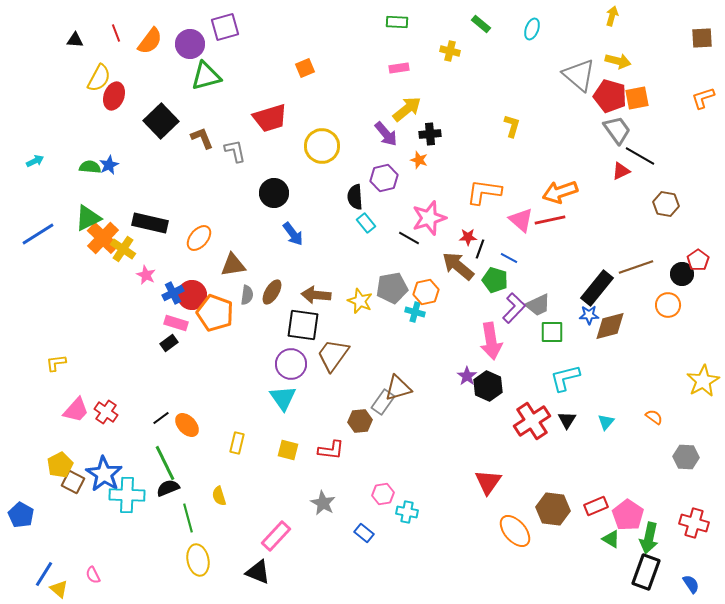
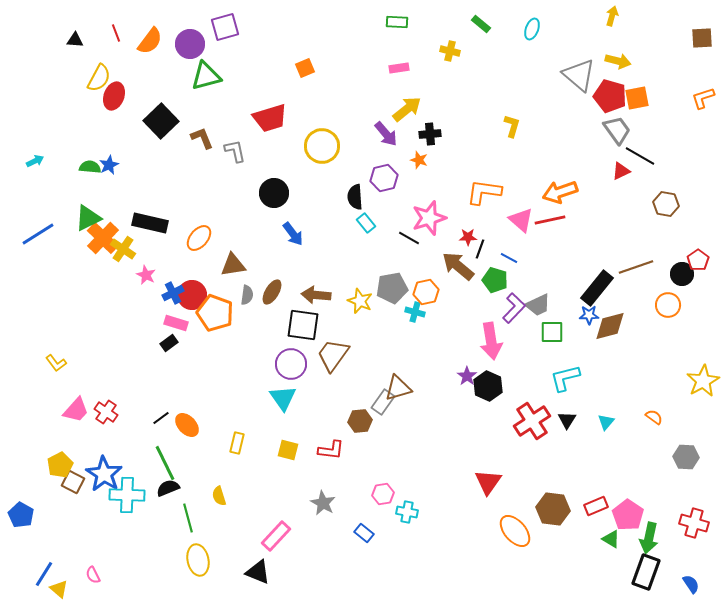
yellow L-shape at (56, 363): rotated 120 degrees counterclockwise
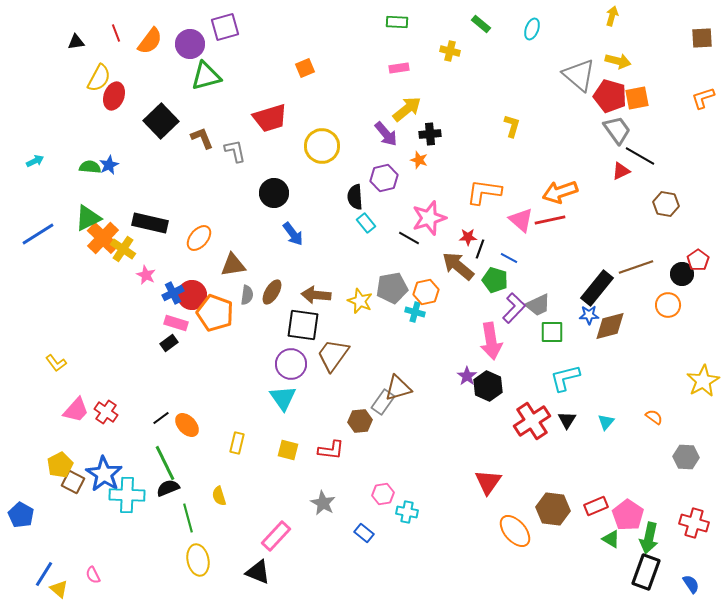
black triangle at (75, 40): moved 1 px right, 2 px down; rotated 12 degrees counterclockwise
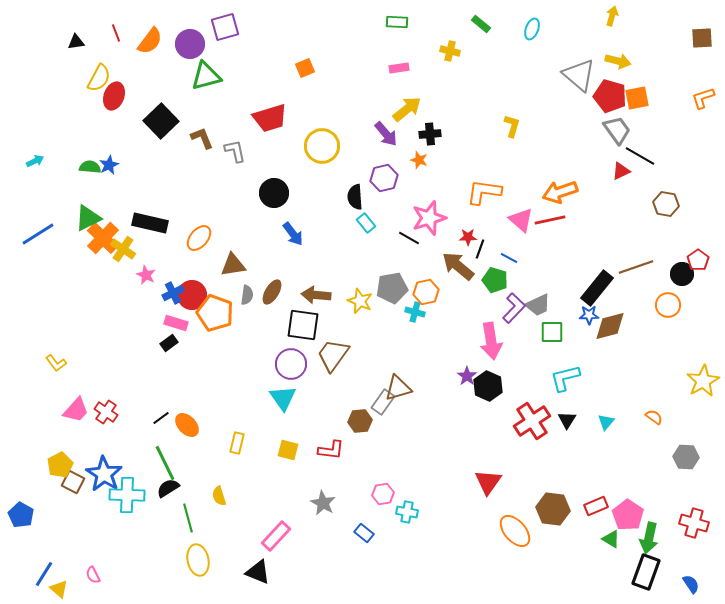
black semicircle at (168, 488): rotated 10 degrees counterclockwise
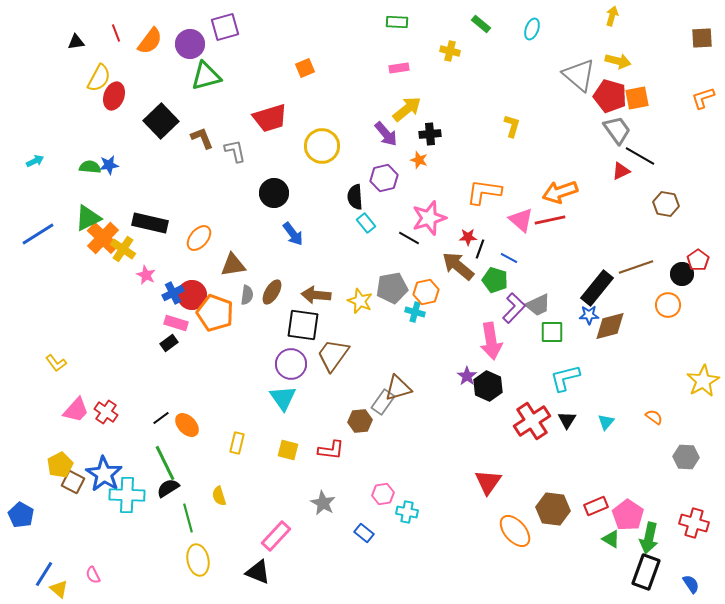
blue star at (109, 165): rotated 18 degrees clockwise
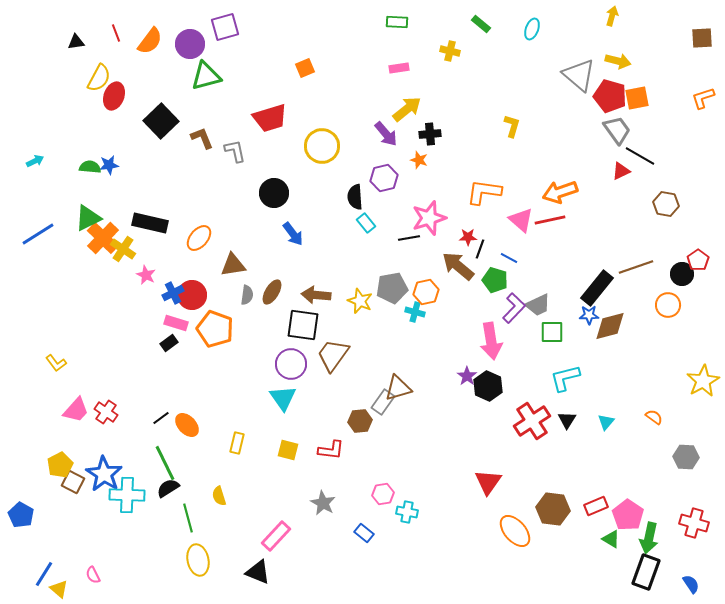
black line at (409, 238): rotated 40 degrees counterclockwise
orange pentagon at (215, 313): moved 16 px down
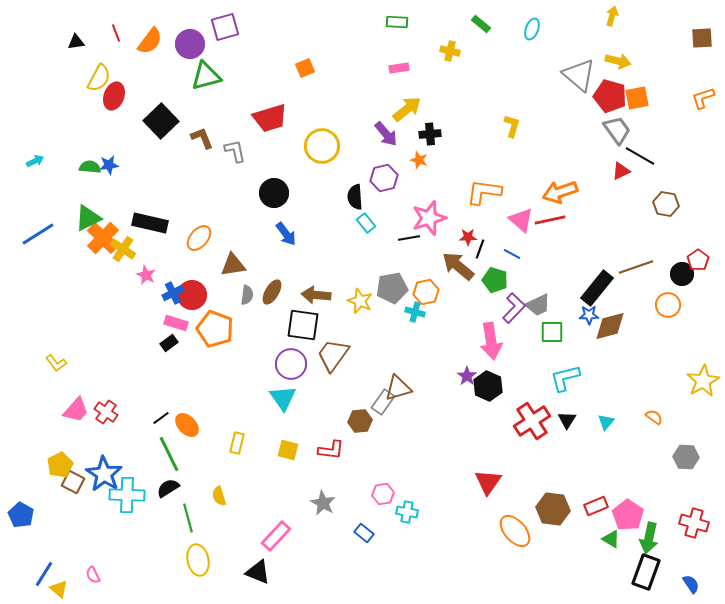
blue arrow at (293, 234): moved 7 px left
blue line at (509, 258): moved 3 px right, 4 px up
green line at (165, 463): moved 4 px right, 9 px up
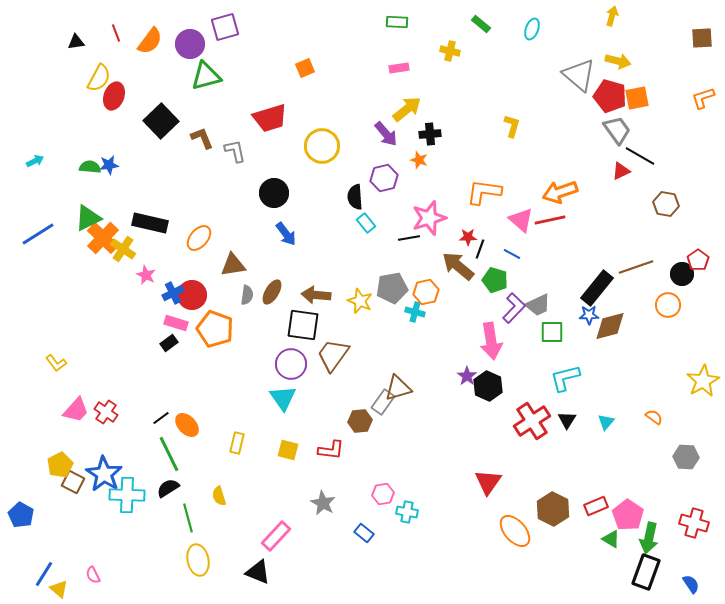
brown hexagon at (553, 509): rotated 20 degrees clockwise
